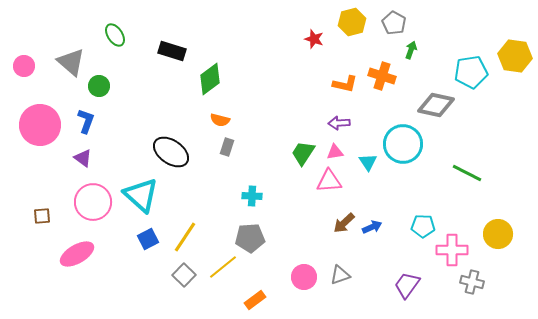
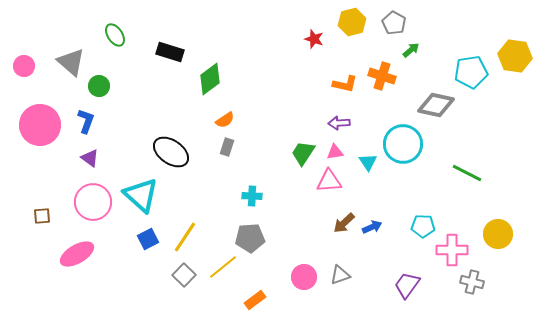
green arrow at (411, 50): rotated 30 degrees clockwise
black rectangle at (172, 51): moved 2 px left, 1 px down
orange semicircle at (220, 120): moved 5 px right; rotated 48 degrees counterclockwise
purple triangle at (83, 158): moved 7 px right
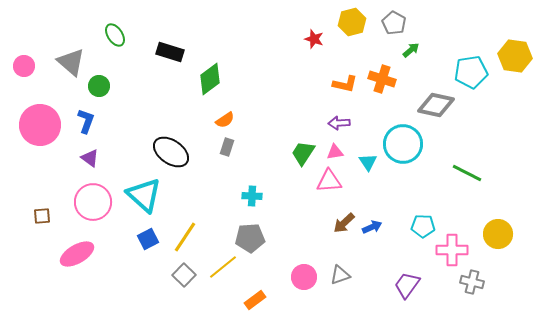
orange cross at (382, 76): moved 3 px down
cyan triangle at (141, 195): moved 3 px right
